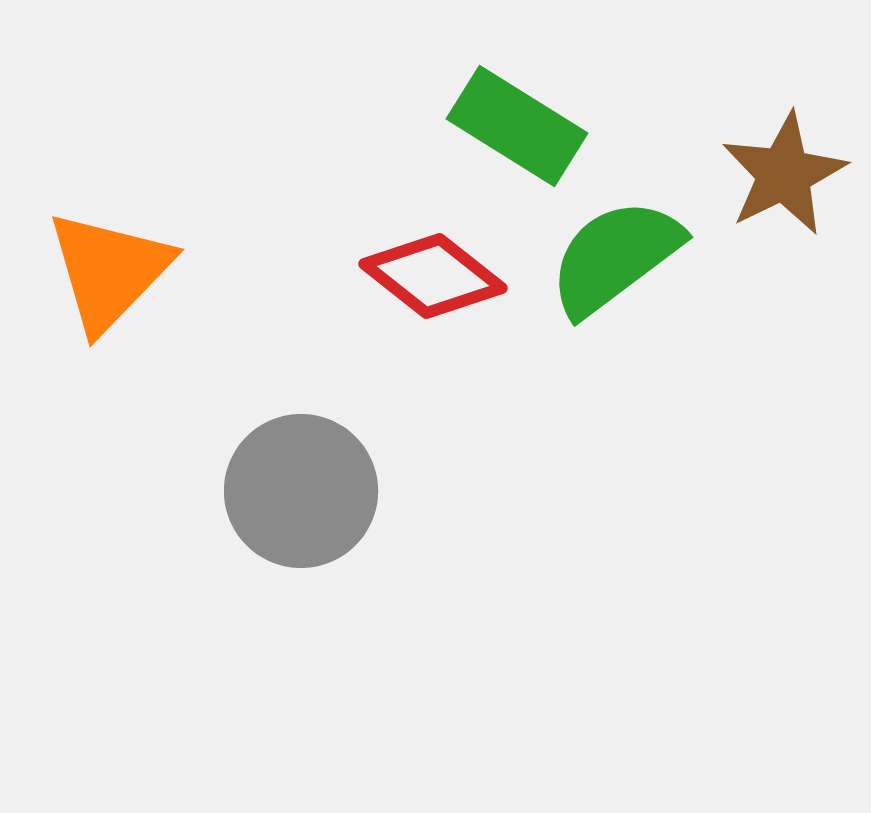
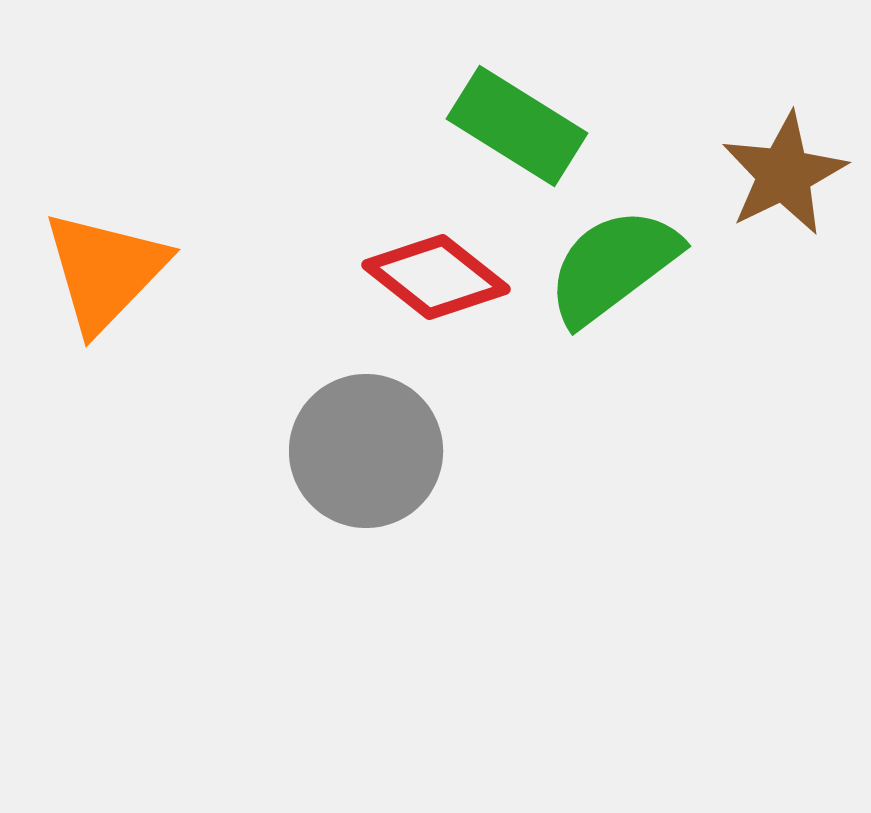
green semicircle: moved 2 px left, 9 px down
orange triangle: moved 4 px left
red diamond: moved 3 px right, 1 px down
gray circle: moved 65 px right, 40 px up
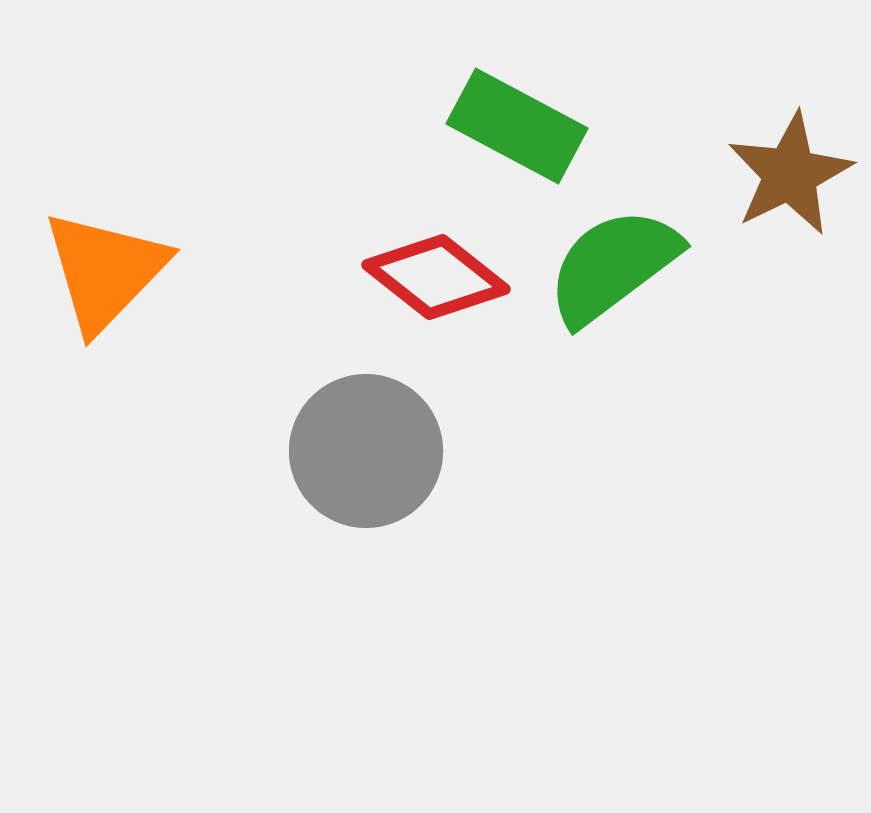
green rectangle: rotated 4 degrees counterclockwise
brown star: moved 6 px right
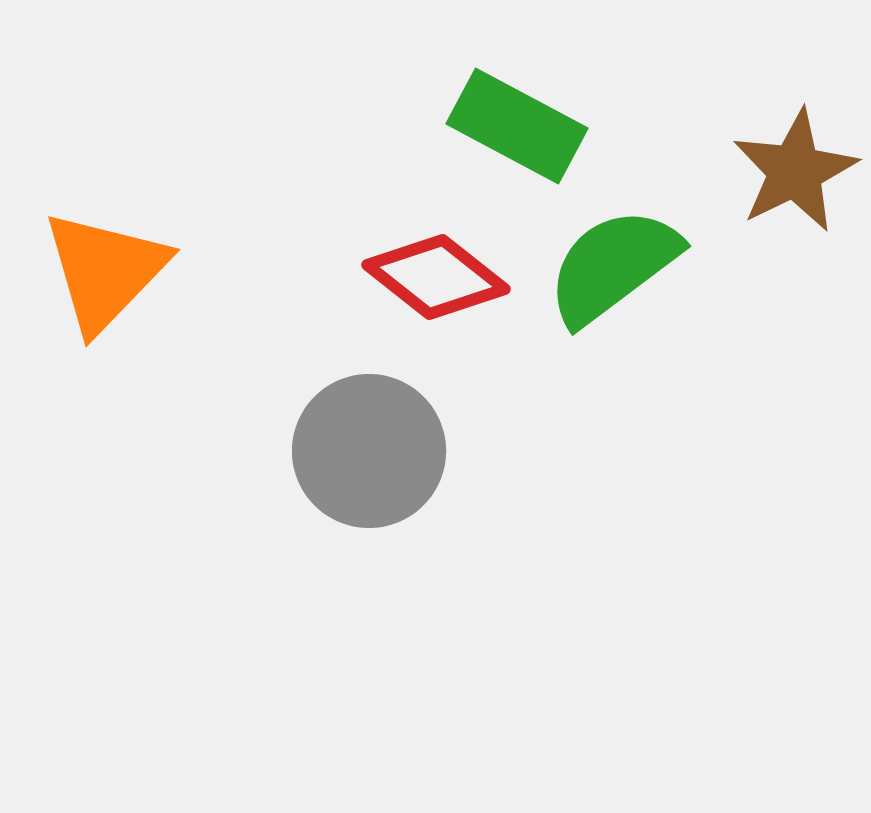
brown star: moved 5 px right, 3 px up
gray circle: moved 3 px right
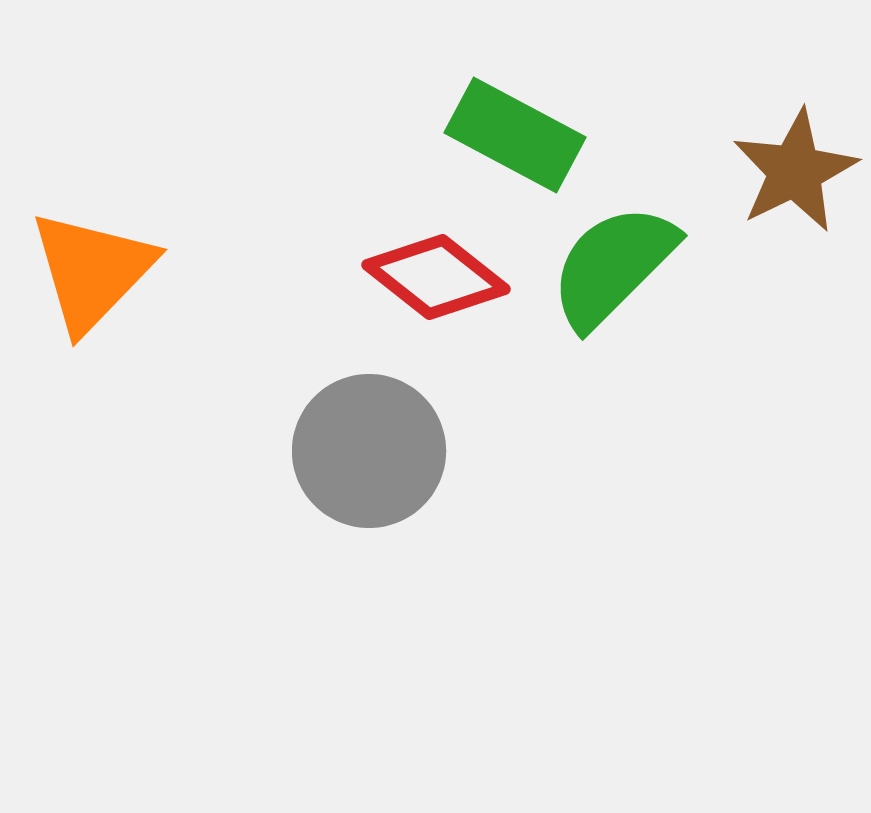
green rectangle: moved 2 px left, 9 px down
green semicircle: rotated 8 degrees counterclockwise
orange triangle: moved 13 px left
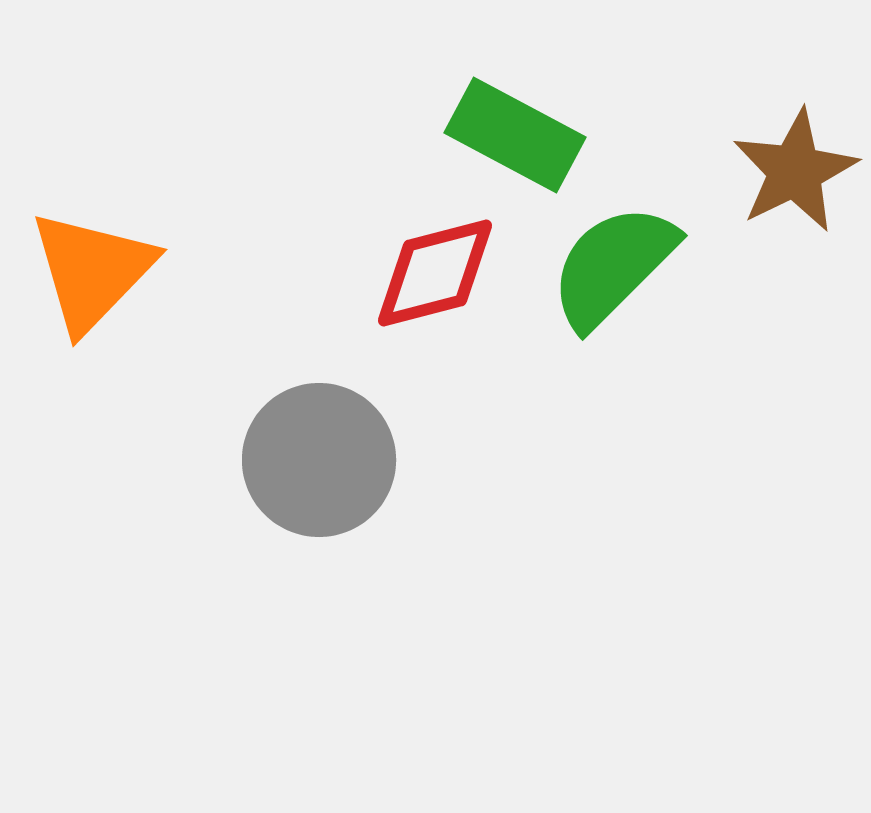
red diamond: moved 1 px left, 4 px up; rotated 53 degrees counterclockwise
gray circle: moved 50 px left, 9 px down
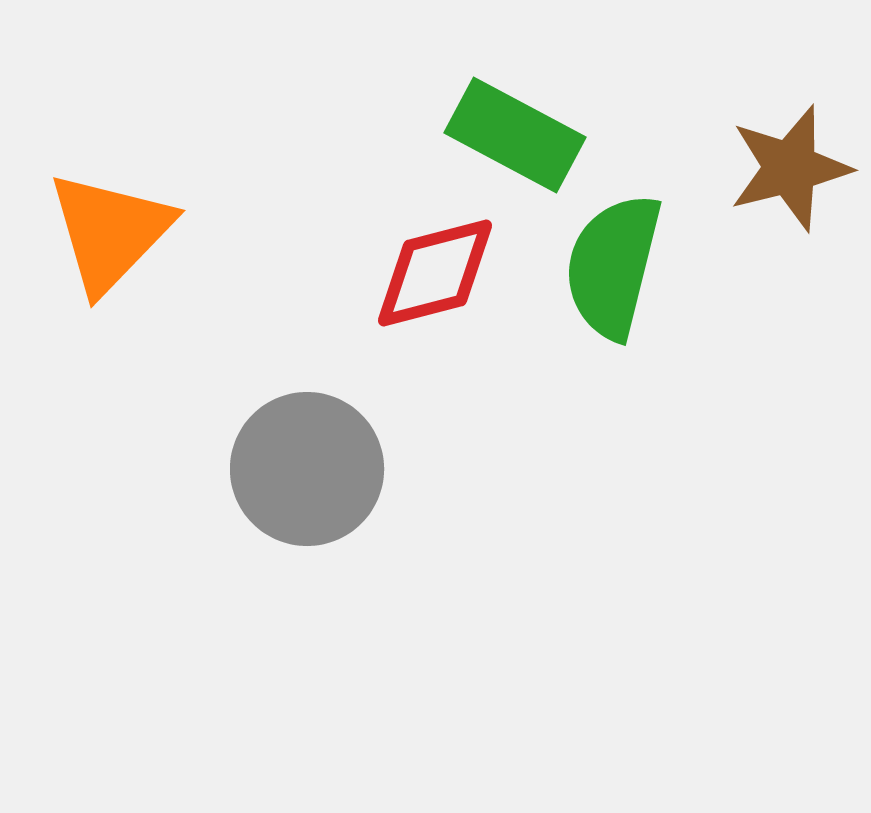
brown star: moved 5 px left, 3 px up; rotated 12 degrees clockwise
green semicircle: rotated 31 degrees counterclockwise
orange triangle: moved 18 px right, 39 px up
gray circle: moved 12 px left, 9 px down
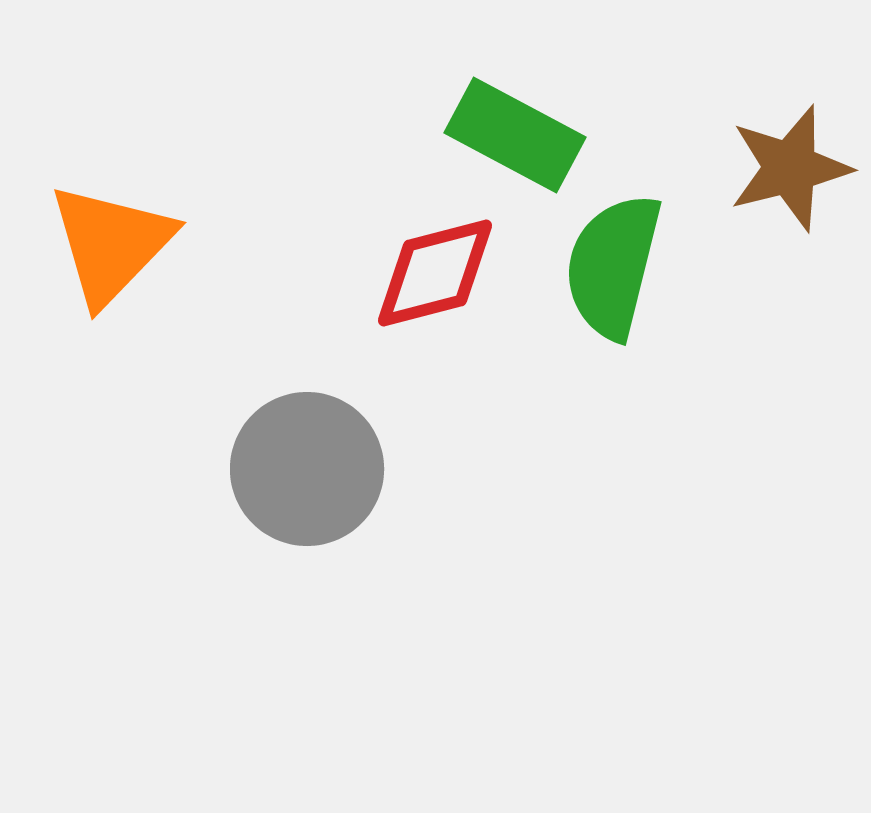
orange triangle: moved 1 px right, 12 px down
